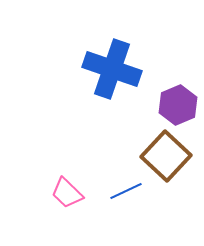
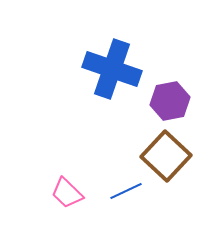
purple hexagon: moved 8 px left, 4 px up; rotated 12 degrees clockwise
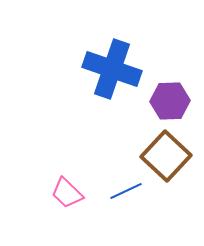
purple hexagon: rotated 9 degrees clockwise
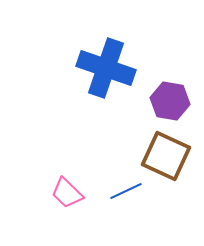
blue cross: moved 6 px left, 1 px up
purple hexagon: rotated 12 degrees clockwise
brown square: rotated 18 degrees counterclockwise
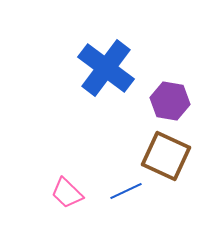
blue cross: rotated 18 degrees clockwise
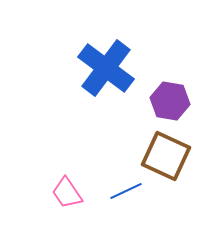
pink trapezoid: rotated 12 degrees clockwise
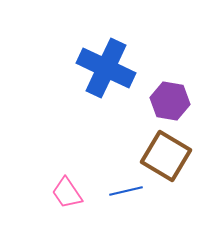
blue cross: rotated 12 degrees counterclockwise
brown square: rotated 6 degrees clockwise
blue line: rotated 12 degrees clockwise
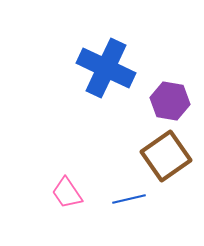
brown square: rotated 24 degrees clockwise
blue line: moved 3 px right, 8 px down
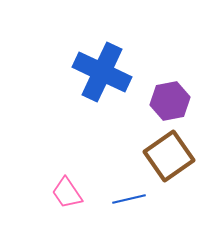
blue cross: moved 4 px left, 4 px down
purple hexagon: rotated 21 degrees counterclockwise
brown square: moved 3 px right
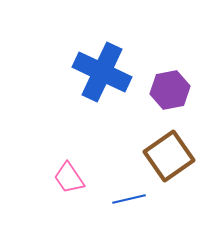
purple hexagon: moved 11 px up
pink trapezoid: moved 2 px right, 15 px up
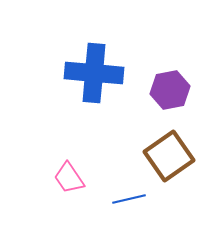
blue cross: moved 8 px left, 1 px down; rotated 20 degrees counterclockwise
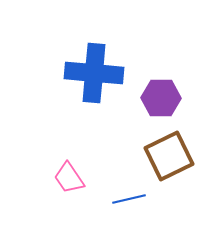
purple hexagon: moved 9 px left, 8 px down; rotated 12 degrees clockwise
brown square: rotated 9 degrees clockwise
